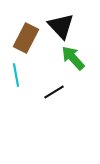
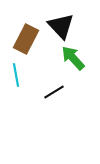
brown rectangle: moved 1 px down
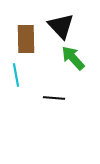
brown rectangle: rotated 28 degrees counterclockwise
black line: moved 6 px down; rotated 35 degrees clockwise
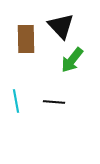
green arrow: moved 1 px left, 2 px down; rotated 100 degrees counterclockwise
cyan line: moved 26 px down
black line: moved 4 px down
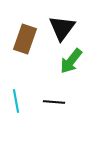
black triangle: moved 1 px right, 2 px down; rotated 20 degrees clockwise
brown rectangle: moved 1 px left; rotated 20 degrees clockwise
green arrow: moved 1 px left, 1 px down
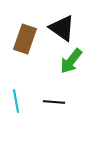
black triangle: rotated 32 degrees counterclockwise
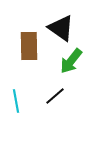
black triangle: moved 1 px left
brown rectangle: moved 4 px right, 7 px down; rotated 20 degrees counterclockwise
black line: moved 1 px right, 6 px up; rotated 45 degrees counterclockwise
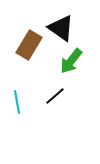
brown rectangle: moved 1 px up; rotated 32 degrees clockwise
cyan line: moved 1 px right, 1 px down
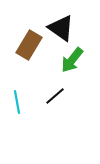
green arrow: moved 1 px right, 1 px up
